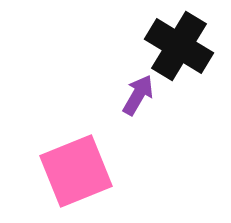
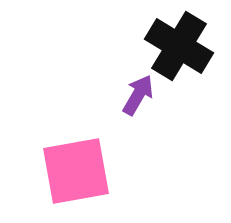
pink square: rotated 12 degrees clockwise
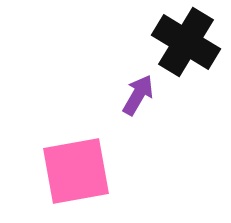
black cross: moved 7 px right, 4 px up
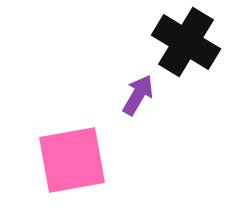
pink square: moved 4 px left, 11 px up
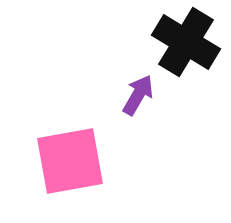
pink square: moved 2 px left, 1 px down
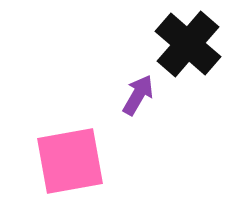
black cross: moved 2 px right, 2 px down; rotated 10 degrees clockwise
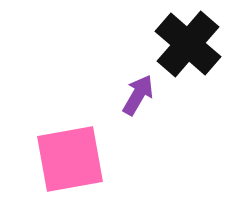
pink square: moved 2 px up
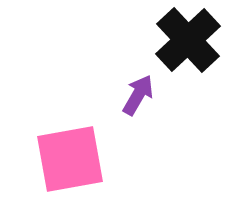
black cross: moved 4 px up; rotated 6 degrees clockwise
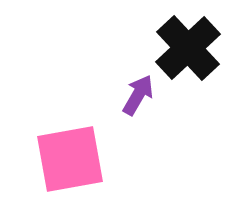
black cross: moved 8 px down
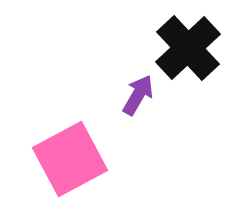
pink square: rotated 18 degrees counterclockwise
